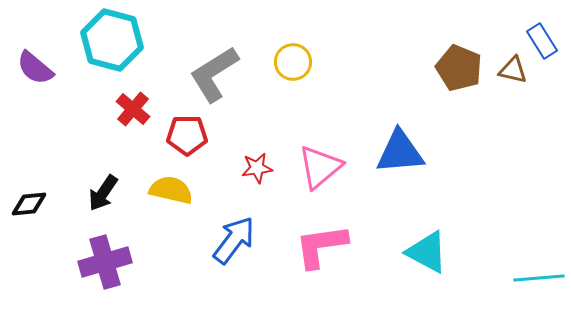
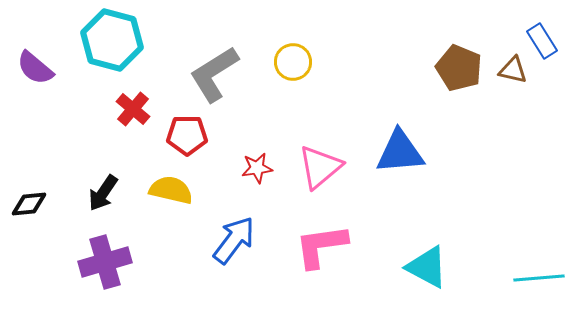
cyan triangle: moved 15 px down
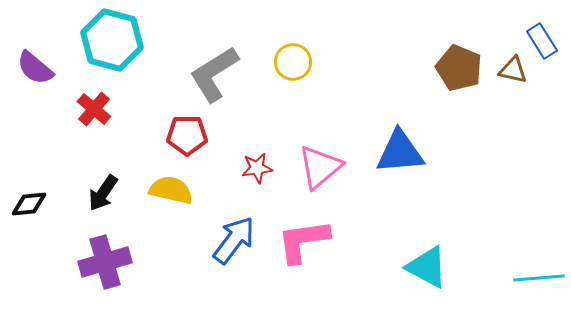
red cross: moved 39 px left
pink L-shape: moved 18 px left, 5 px up
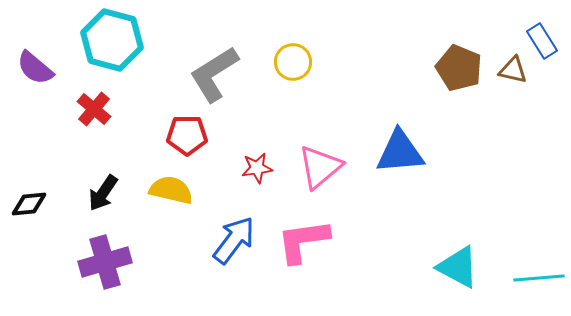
cyan triangle: moved 31 px right
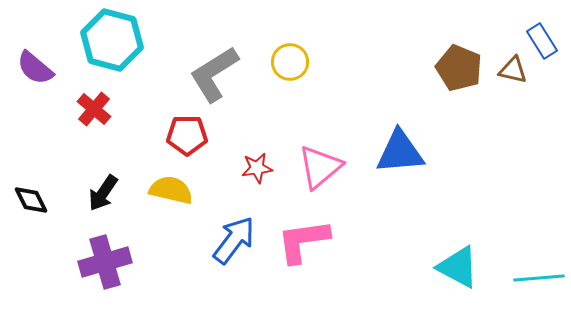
yellow circle: moved 3 px left
black diamond: moved 2 px right, 4 px up; rotated 69 degrees clockwise
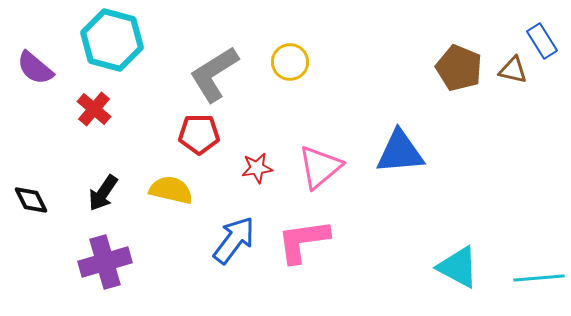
red pentagon: moved 12 px right, 1 px up
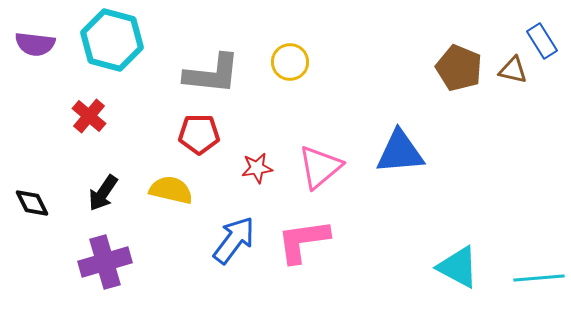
purple semicircle: moved 24 px up; rotated 33 degrees counterclockwise
gray L-shape: moved 2 px left; rotated 142 degrees counterclockwise
red cross: moved 5 px left, 7 px down
black diamond: moved 1 px right, 3 px down
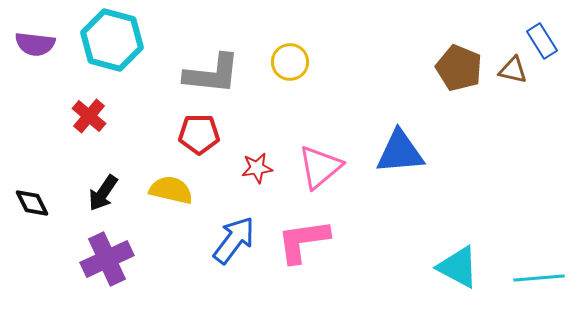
purple cross: moved 2 px right, 3 px up; rotated 9 degrees counterclockwise
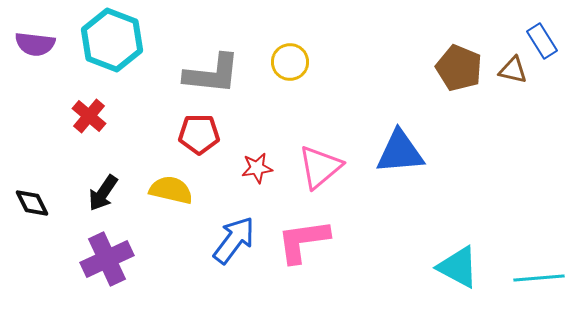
cyan hexagon: rotated 6 degrees clockwise
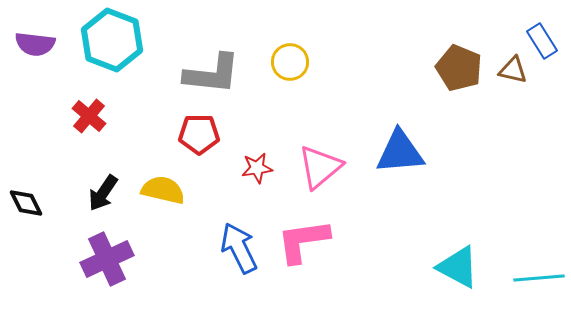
yellow semicircle: moved 8 px left
black diamond: moved 6 px left
blue arrow: moved 5 px right, 8 px down; rotated 63 degrees counterclockwise
